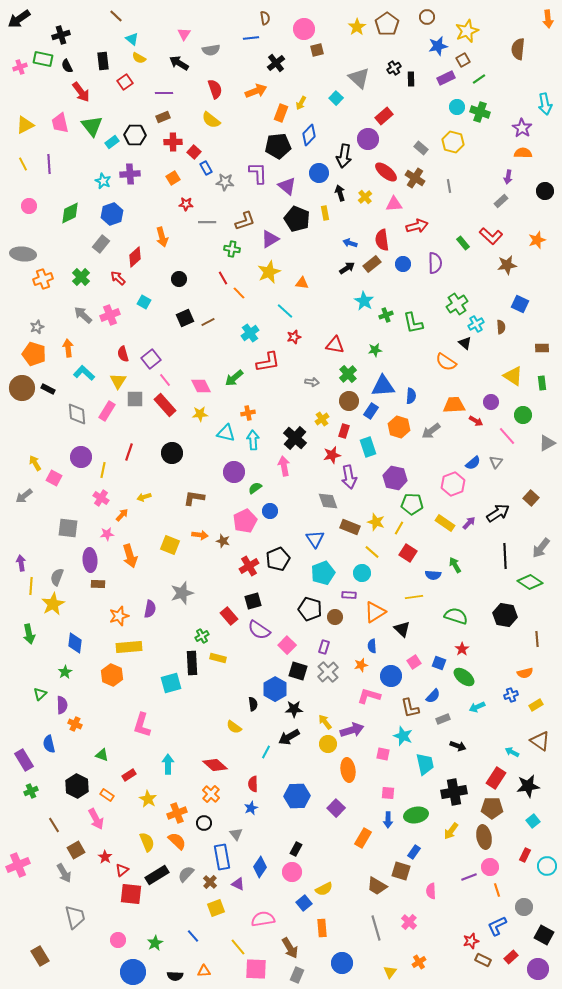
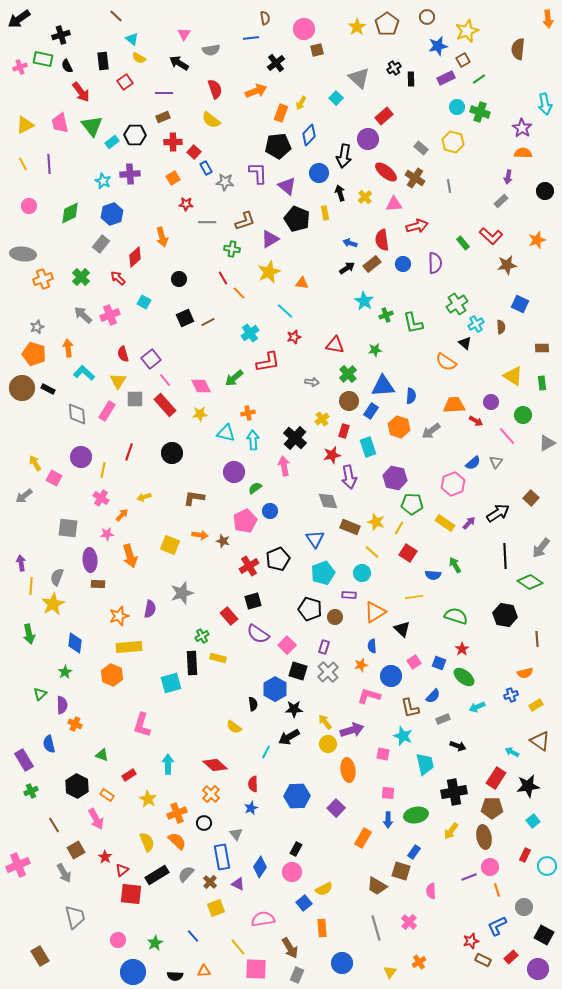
purple semicircle at (259, 630): moved 1 px left, 4 px down
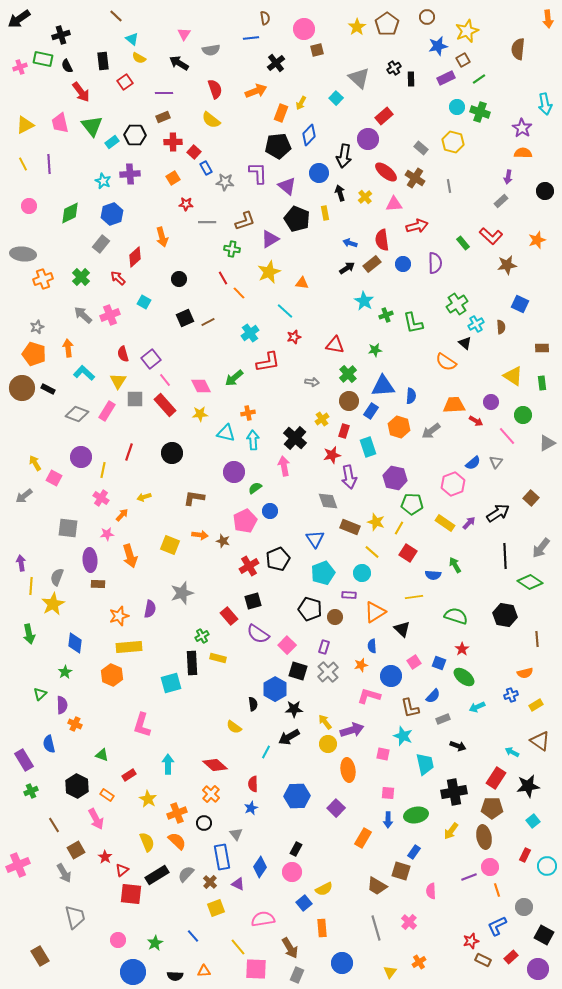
gray diamond at (77, 414): rotated 65 degrees counterclockwise
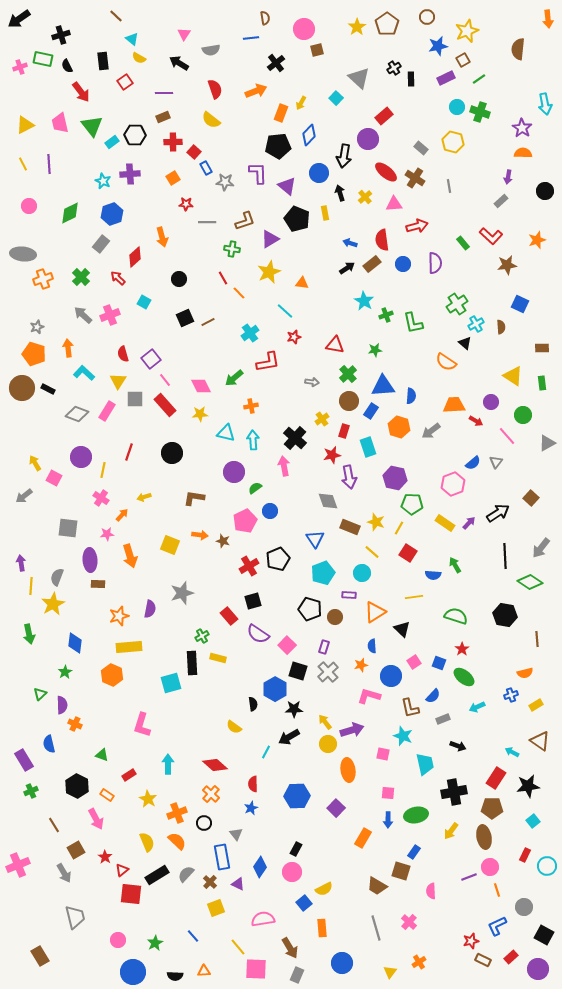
orange cross at (248, 413): moved 3 px right, 7 px up
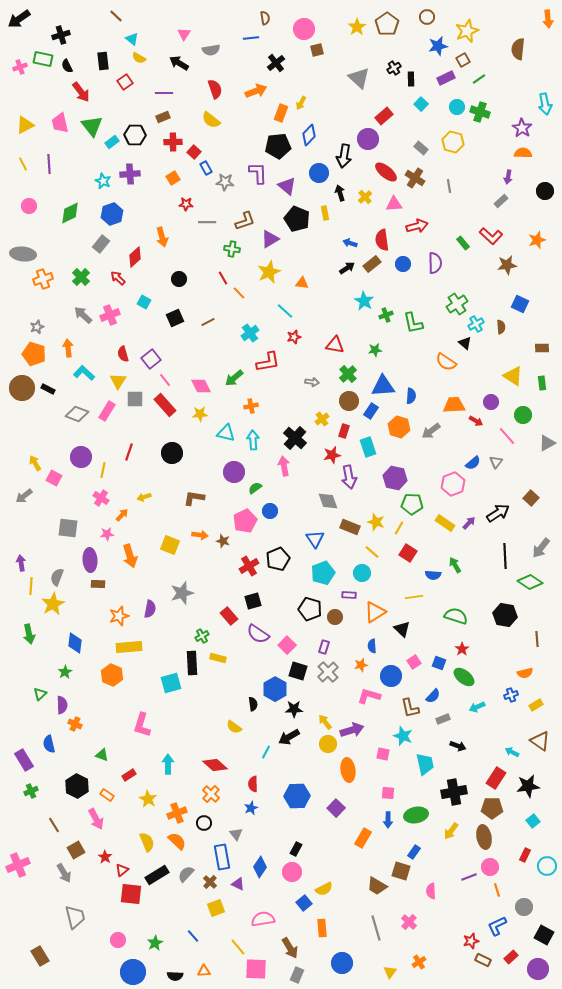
cyan square at (336, 98): moved 85 px right, 6 px down
black square at (185, 318): moved 10 px left
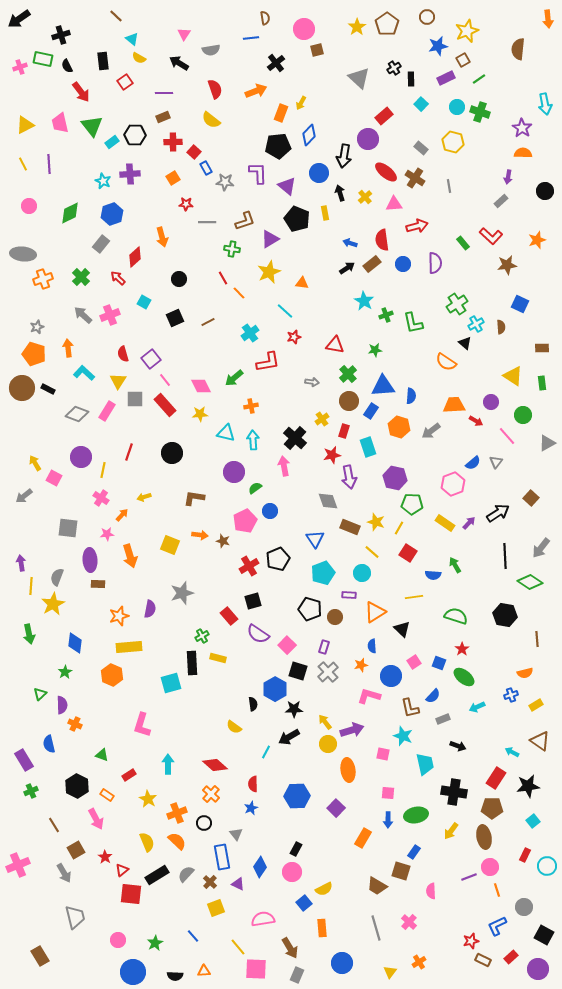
black cross at (454, 792): rotated 20 degrees clockwise
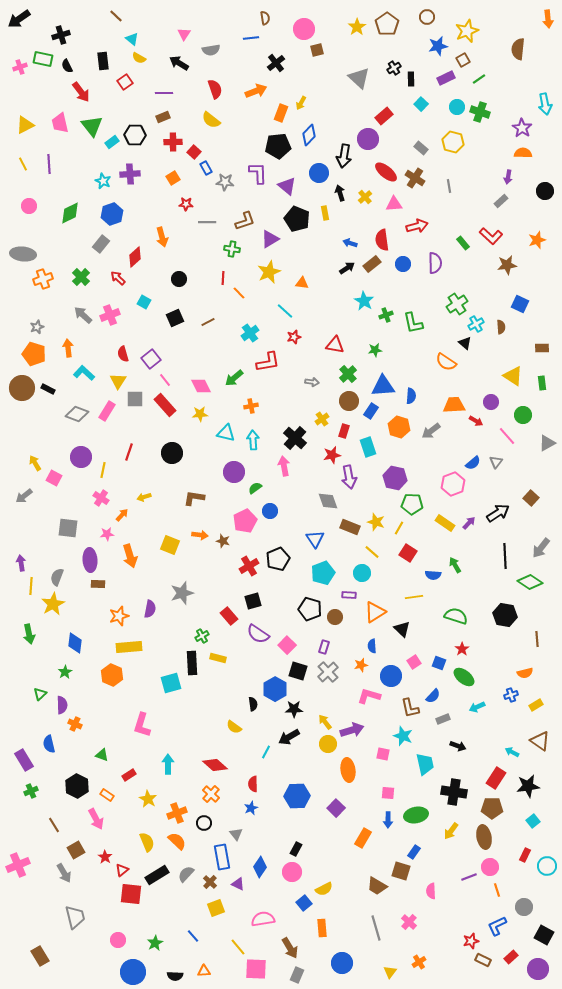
red line at (223, 278): rotated 32 degrees clockwise
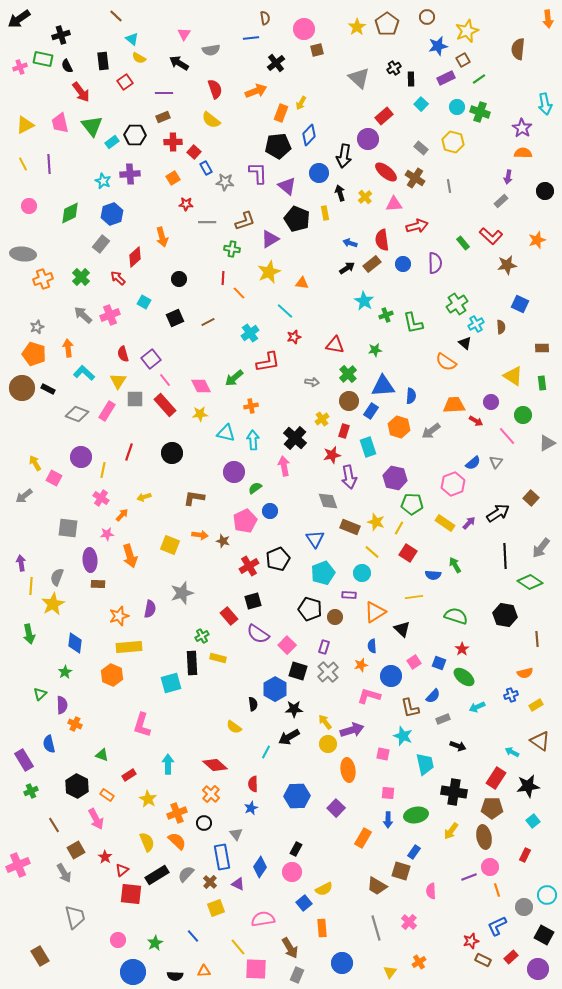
cyan circle at (547, 866): moved 29 px down
